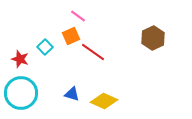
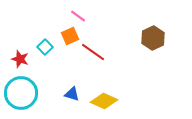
orange square: moved 1 px left
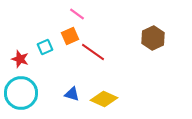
pink line: moved 1 px left, 2 px up
cyan square: rotated 21 degrees clockwise
yellow diamond: moved 2 px up
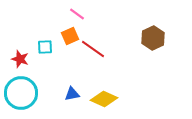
cyan square: rotated 21 degrees clockwise
red line: moved 3 px up
blue triangle: rotated 28 degrees counterclockwise
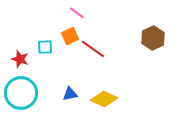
pink line: moved 1 px up
blue triangle: moved 2 px left
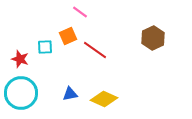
pink line: moved 3 px right, 1 px up
orange square: moved 2 px left
red line: moved 2 px right, 1 px down
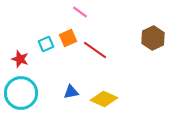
orange square: moved 2 px down
cyan square: moved 1 px right, 3 px up; rotated 21 degrees counterclockwise
blue triangle: moved 1 px right, 2 px up
